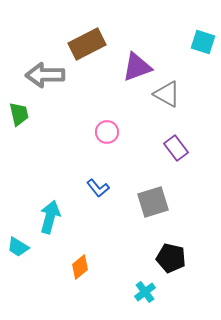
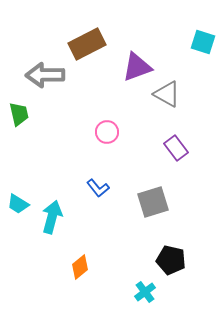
cyan arrow: moved 2 px right
cyan trapezoid: moved 43 px up
black pentagon: moved 2 px down
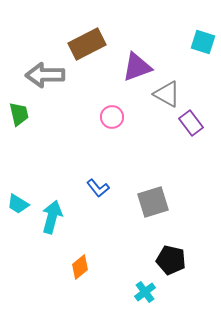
pink circle: moved 5 px right, 15 px up
purple rectangle: moved 15 px right, 25 px up
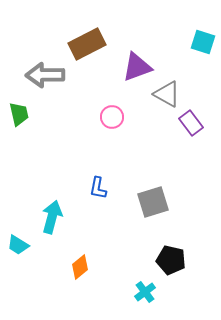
blue L-shape: rotated 50 degrees clockwise
cyan trapezoid: moved 41 px down
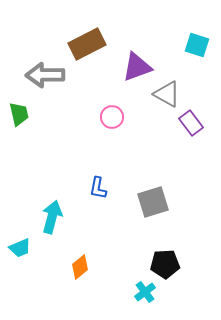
cyan square: moved 6 px left, 3 px down
cyan trapezoid: moved 2 px right, 3 px down; rotated 55 degrees counterclockwise
black pentagon: moved 6 px left, 4 px down; rotated 16 degrees counterclockwise
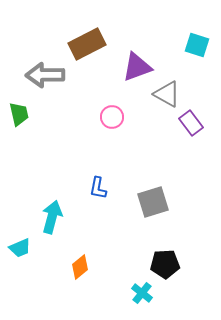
cyan cross: moved 3 px left, 1 px down; rotated 15 degrees counterclockwise
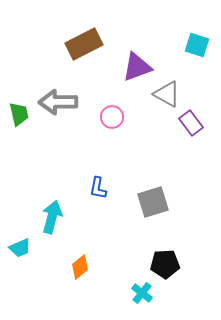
brown rectangle: moved 3 px left
gray arrow: moved 13 px right, 27 px down
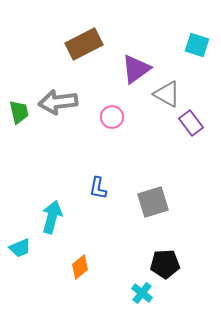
purple triangle: moved 1 px left, 2 px down; rotated 16 degrees counterclockwise
gray arrow: rotated 6 degrees counterclockwise
green trapezoid: moved 2 px up
